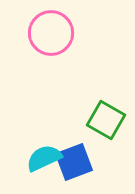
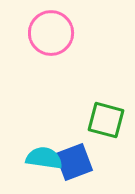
green square: rotated 15 degrees counterclockwise
cyan semicircle: rotated 33 degrees clockwise
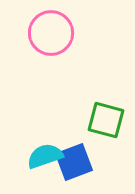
cyan semicircle: moved 1 px right, 2 px up; rotated 27 degrees counterclockwise
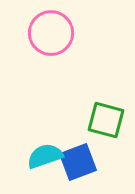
blue square: moved 4 px right
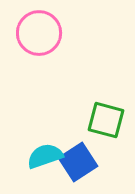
pink circle: moved 12 px left
blue square: rotated 12 degrees counterclockwise
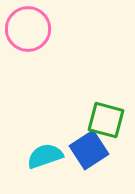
pink circle: moved 11 px left, 4 px up
blue square: moved 11 px right, 12 px up
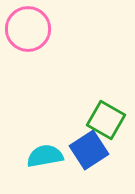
green square: rotated 15 degrees clockwise
cyan semicircle: rotated 9 degrees clockwise
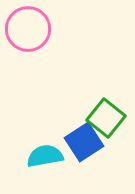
green square: moved 2 px up; rotated 9 degrees clockwise
blue square: moved 5 px left, 8 px up
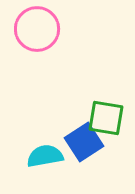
pink circle: moved 9 px right
green square: rotated 30 degrees counterclockwise
